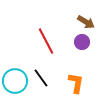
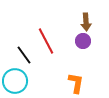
brown arrow: rotated 54 degrees clockwise
purple circle: moved 1 px right, 1 px up
black line: moved 17 px left, 23 px up
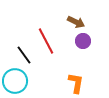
brown arrow: moved 10 px left; rotated 60 degrees counterclockwise
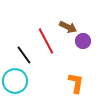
brown arrow: moved 8 px left, 5 px down
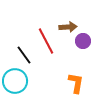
brown arrow: rotated 30 degrees counterclockwise
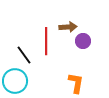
red line: rotated 28 degrees clockwise
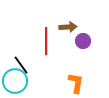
black line: moved 3 px left, 10 px down
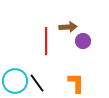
black line: moved 16 px right, 18 px down
orange L-shape: rotated 10 degrees counterclockwise
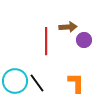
purple circle: moved 1 px right, 1 px up
